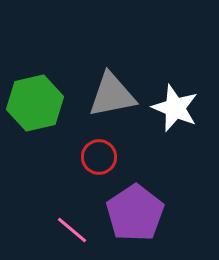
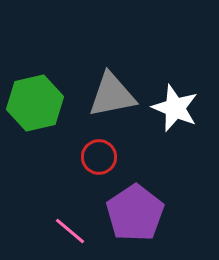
pink line: moved 2 px left, 1 px down
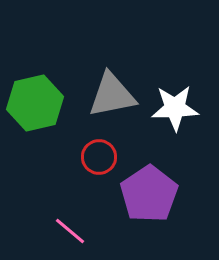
white star: rotated 24 degrees counterclockwise
purple pentagon: moved 14 px right, 19 px up
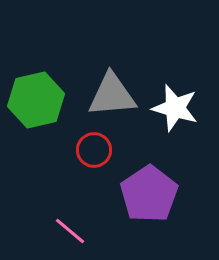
gray triangle: rotated 6 degrees clockwise
green hexagon: moved 1 px right, 3 px up
white star: rotated 18 degrees clockwise
red circle: moved 5 px left, 7 px up
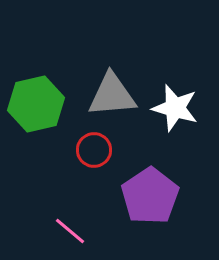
green hexagon: moved 4 px down
purple pentagon: moved 1 px right, 2 px down
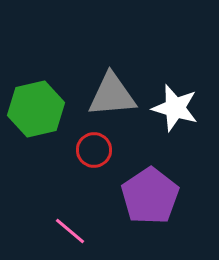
green hexagon: moved 5 px down
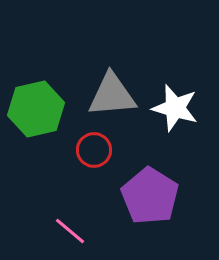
purple pentagon: rotated 6 degrees counterclockwise
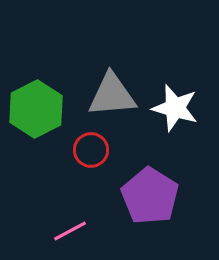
green hexagon: rotated 14 degrees counterclockwise
red circle: moved 3 px left
pink line: rotated 68 degrees counterclockwise
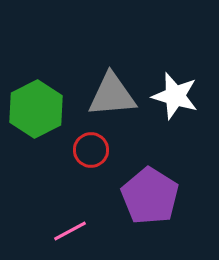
white star: moved 12 px up
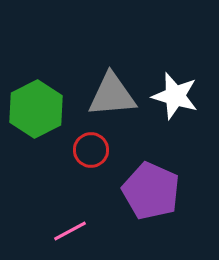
purple pentagon: moved 1 px right, 5 px up; rotated 8 degrees counterclockwise
